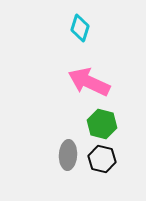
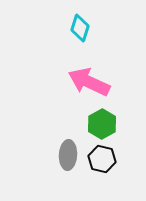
green hexagon: rotated 16 degrees clockwise
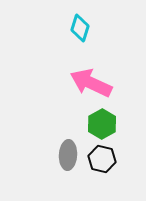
pink arrow: moved 2 px right, 1 px down
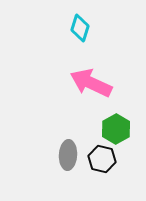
green hexagon: moved 14 px right, 5 px down
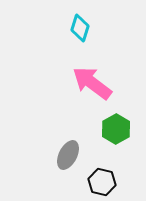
pink arrow: moved 1 px right; rotated 12 degrees clockwise
gray ellipse: rotated 24 degrees clockwise
black hexagon: moved 23 px down
